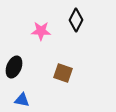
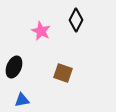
pink star: rotated 24 degrees clockwise
blue triangle: rotated 21 degrees counterclockwise
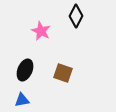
black diamond: moved 4 px up
black ellipse: moved 11 px right, 3 px down
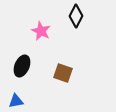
black ellipse: moved 3 px left, 4 px up
blue triangle: moved 6 px left, 1 px down
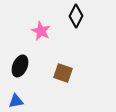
black ellipse: moved 2 px left
